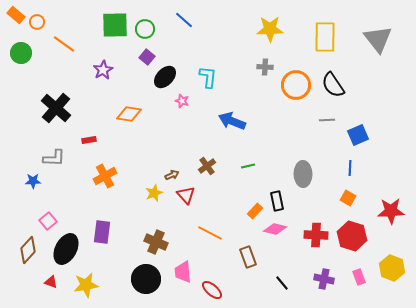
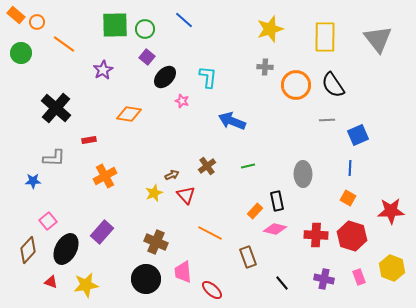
yellow star at (270, 29): rotated 16 degrees counterclockwise
purple rectangle at (102, 232): rotated 35 degrees clockwise
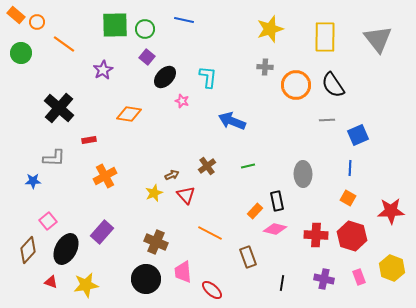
blue line at (184, 20): rotated 30 degrees counterclockwise
black cross at (56, 108): moved 3 px right
black line at (282, 283): rotated 49 degrees clockwise
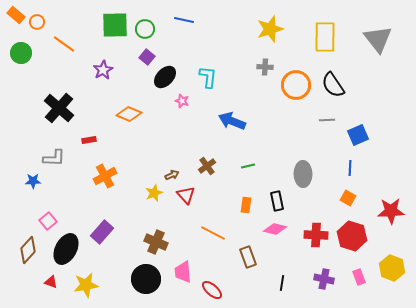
orange diamond at (129, 114): rotated 15 degrees clockwise
orange rectangle at (255, 211): moved 9 px left, 6 px up; rotated 35 degrees counterclockwise
orange line at (210, 233): moved 3 px right
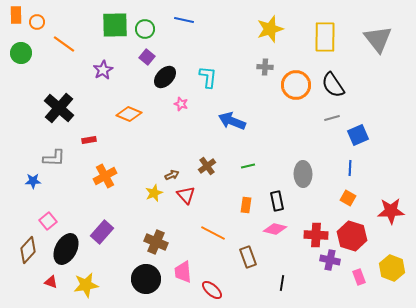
orange rectangle at (16, 15): rotated 48 degrees clockwise
pink star at (182, 101): moved 1 px left, 3 px down
gray line at (327, 120): moved 5 px right, 2 px up; rotated 14 degrees counterclockwise
purple cross at (324, 279): moved 6 px right, 19 px up
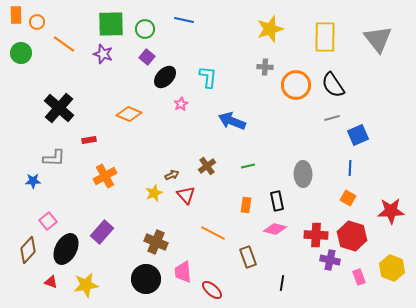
green square at (115, 25): moved 4 px left, 1 px up
purple star at (103, 70): moved 16 px up; rotated 24 degrees counterclockwise
pink star at (181, 104): rotated 24 degrees clockwise
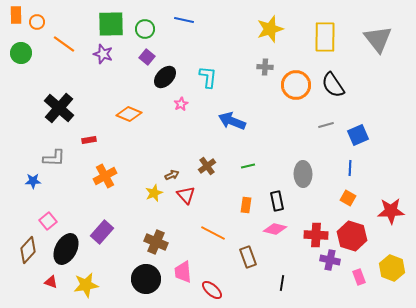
gray line at (332, 118): moved 6 px left, 7 px down
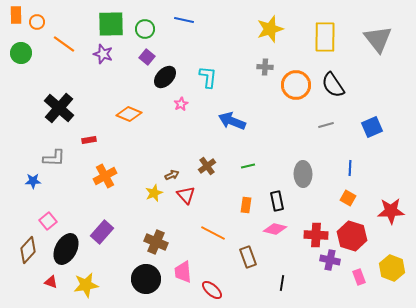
blue square at (358, 135): moved 14 px right, 8 px up
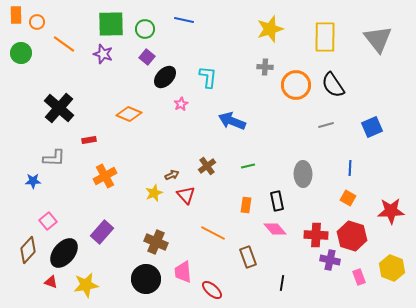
pink diamond at (275, 229): rotated 35 degrees clockwise
black ellipse at (66, 249): moved 2 px left, 4 px down; rotated 12 degrees clockwise
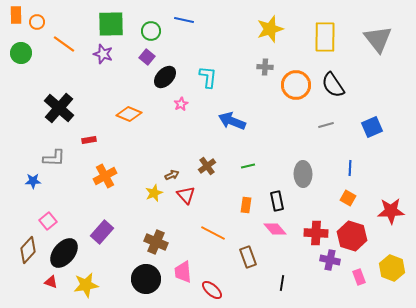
green circle at (145, 29): moved 6 px right, 2 px down
red cross at (316, 235): moved 2 px up
